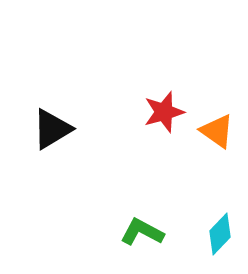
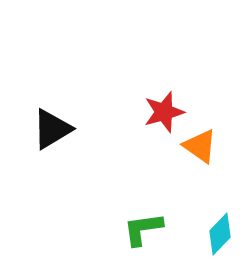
orange triangle: moved 17 px left, 15 px down
green L-shape: moved 1 px right, 3 px up; rotated 36 degrees counterclockwise
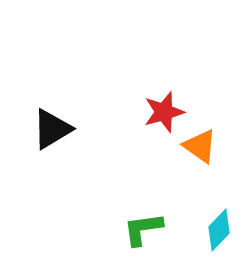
cyan diamond: moved 1 px left, 4 px up
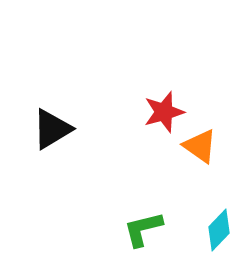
green L-shape: rotated 6 degrees counterclockwise
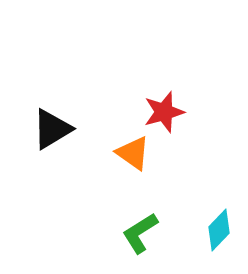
orange triangle: moved 67 px left, 7 px down
green L-shape: moved 3 px left, 4 px down; rotated 18 degrees counterclockwise
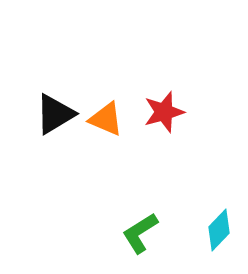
black triangle: moved 3 px right, 15 px up
orange triangle: moved 27 px left, 34 px up; rotated 12 degrees counterclockwise
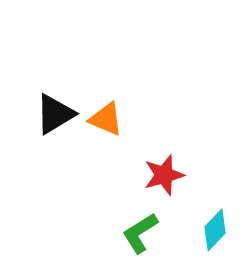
red star: moved 63 px down
cyan diamond: moved 4 px left
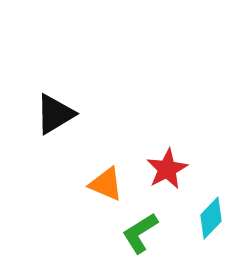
orange triangle: moved 65 px down
red star: moved 3 px right, 6 px up; rotated 12 degrees counterclockwise
cyan diamond: moved 4 px left, 12 px up
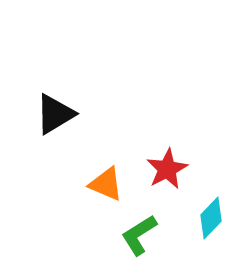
green L-shape: moved 1 px left, 2 px down
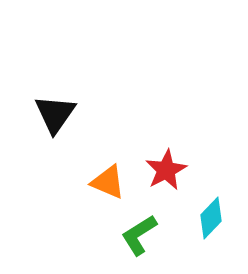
black triangle: rotated 24 degrees counterclockwise
red star: moved 1 px left, 1 px down
orange triangle: moved 2 px right, 2 px up
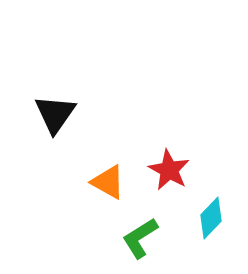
red star: moved 3 px right; rotated 15 degrees counterclockwise
orange triangle: rotated 6 degrees clockwise
green L-shape: moved 1 px right, 3 px down
